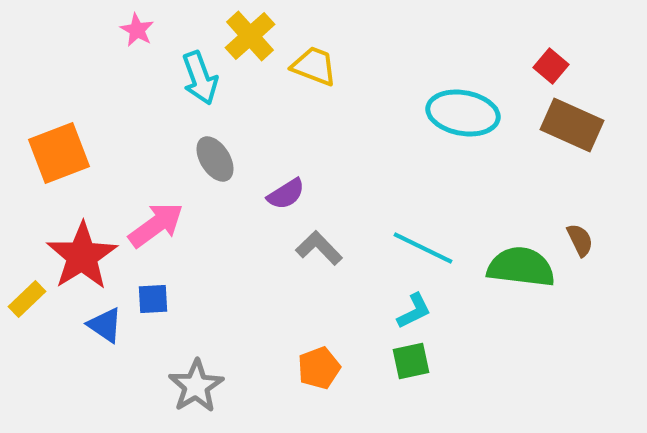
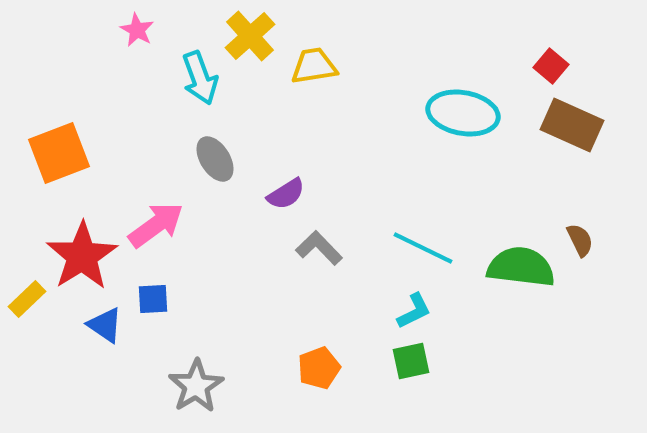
yellow trapezoid: rotated 30 degrees counterclockwise
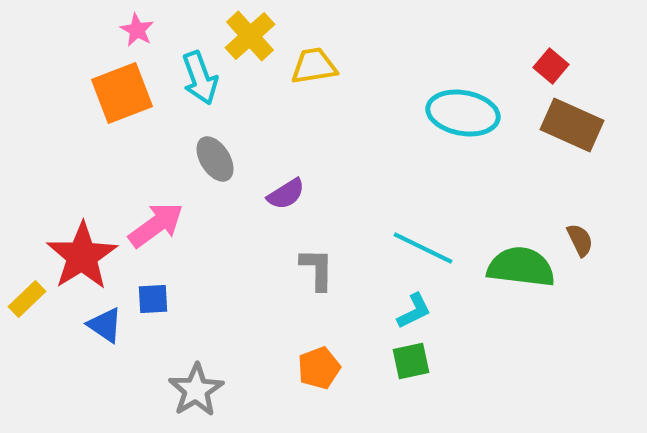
orange square: moved 63 px right, 60 px up
gray L-shape: moved 2 px left, 21 px down; rotated 45 degrees clockwise
gray star: moved 4 px down
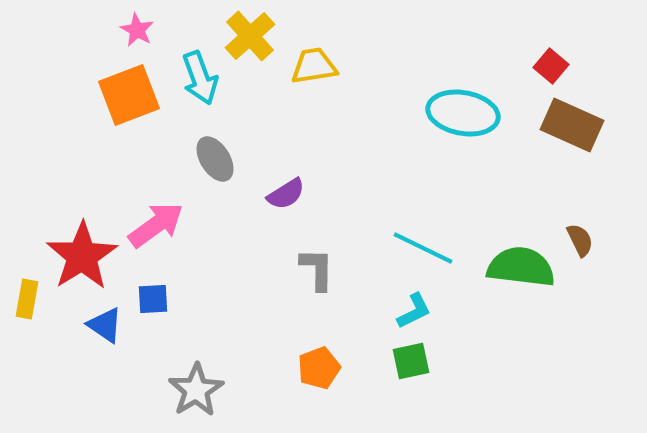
orange square: moved 7 px right, 2 px down
yellow rectangle: rotated 36 degrees counterclockwise
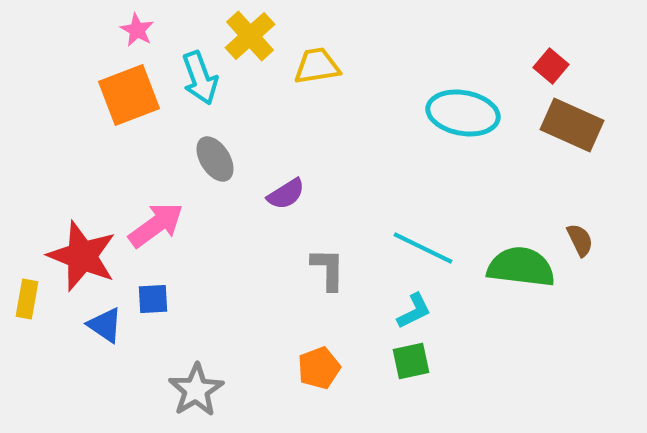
yellow trapezoid: moved 3 px right
red star: rotated 18 degrees counterclockwise
gray L-shape: moved 11 px right
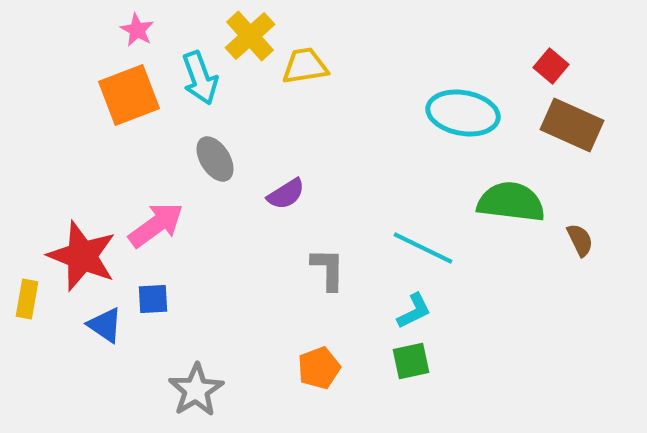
yellow trapezoid: moved 12 px left
green semicircle: moved 10 px left, 65 px up
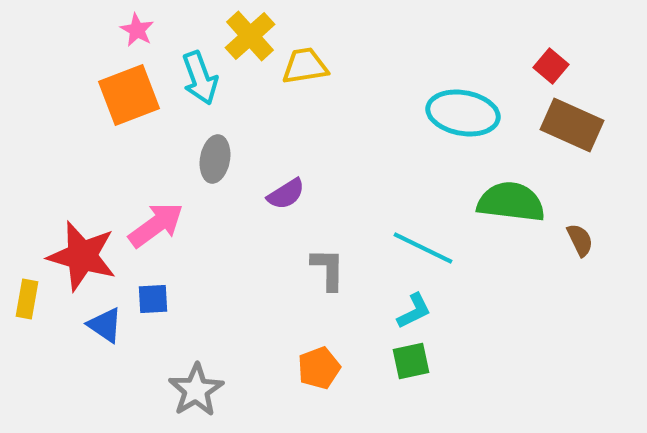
gray ellipse: rotated 42 degrees clockwise
red star: rotated 6 degrees counterclockwise
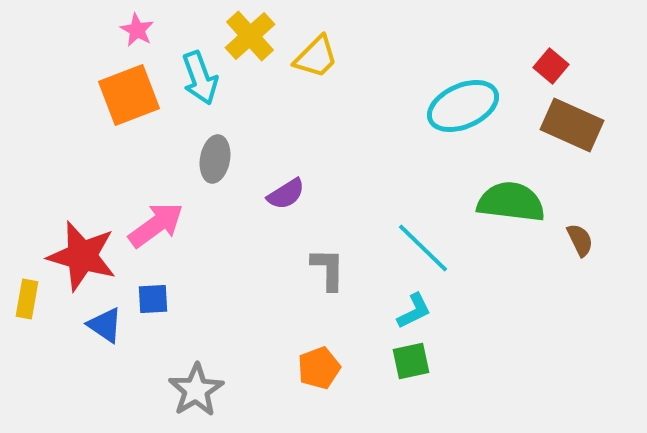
yellow trapezoid: moved 11 px right, 9 px up; rotated 144 degrees clockwise
cyan ellipse: moved 7 px up; rotated 34 degrees counterclockwise
cyan line: rotated 18 degrees clockwise
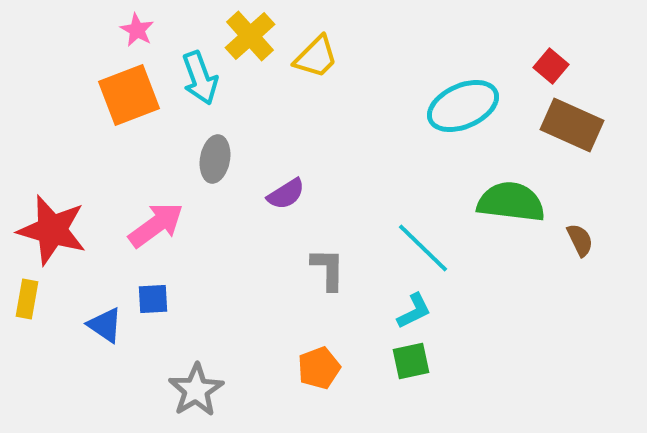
red star: moved 30 px left, 26 px up
